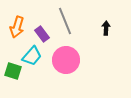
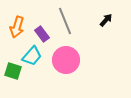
black arrow: moved 8 px up; rotated 40 degrees clockwise
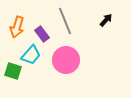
cyan trapezoid: moved 1 px left, 1 px up
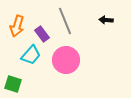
black arrow: rotated 128 degrees counterclockwise
orange arrow: moved 1 px up
green square: moved 13 px down
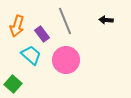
cyan trapezoid: rotated 90 degrees counterclockwise
green square: rotated 24 degrees clockwise
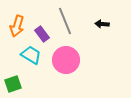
black arrow: moved 4 px left, 4 px down
cyan trapezoid: rotated 10 degrees counterclockwise
green square: rotated 30 degrees clockwise
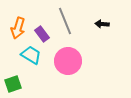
orange arrow: moved 1 px right, 2 px down
pink circle: moved 2 px right, 1 px down
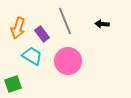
cyan trapezoid: moved 1 px right, 1 px down
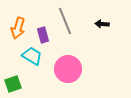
purple rectangle: moved 1 px right, 1 px down; rotated 21 degrees clockwise
pink circle: moved 8 px down
